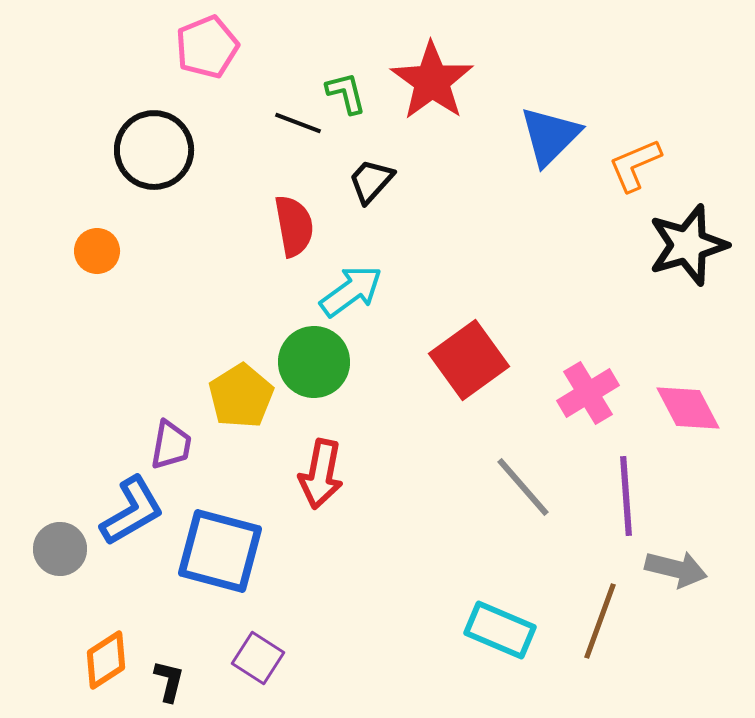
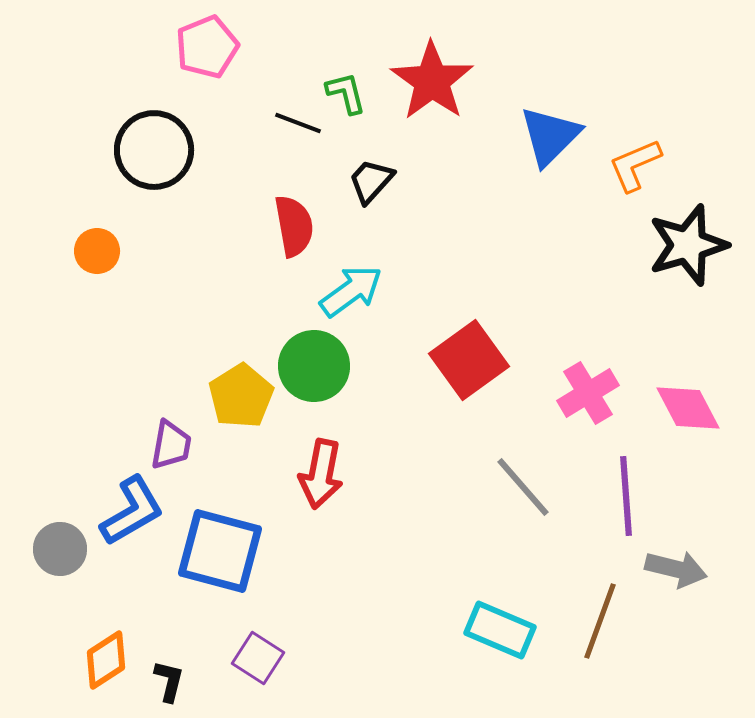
green circle: moved 4 px down
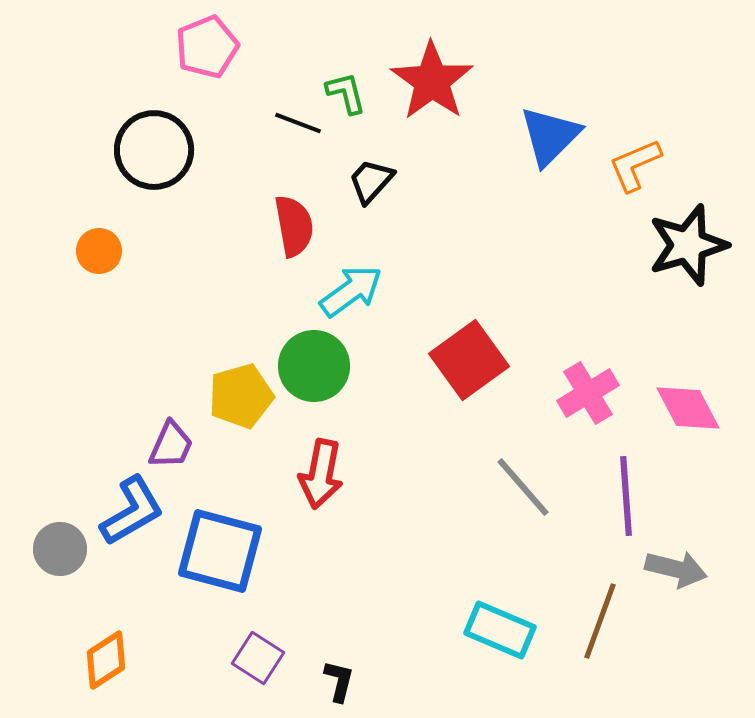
orange circle: moved 2 px right
yellow pentagon: rotated 16 degrees clockwise
purple trapezoid: rotated 14 degrees clockwise
black L-shape: moved 170 px right
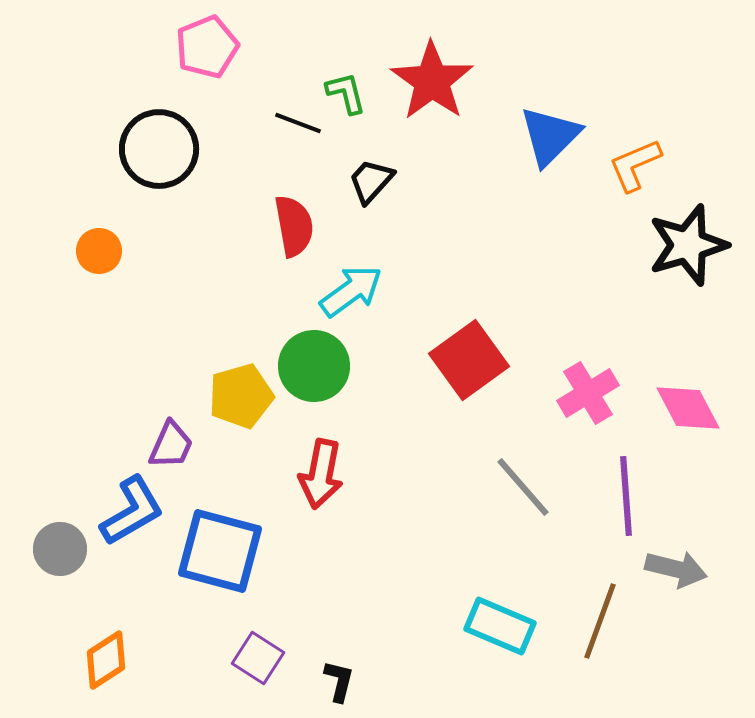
black circle: moved 5 px right, 1 px up
cyan rectangle: moved 4 px up
